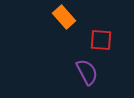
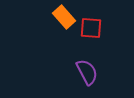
red square: moved 10 px left, 12 px up
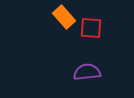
purple semicircle: rotated 68 degrees counterclockwise
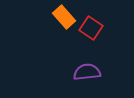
red square: rotated 30 degrees clockwise
